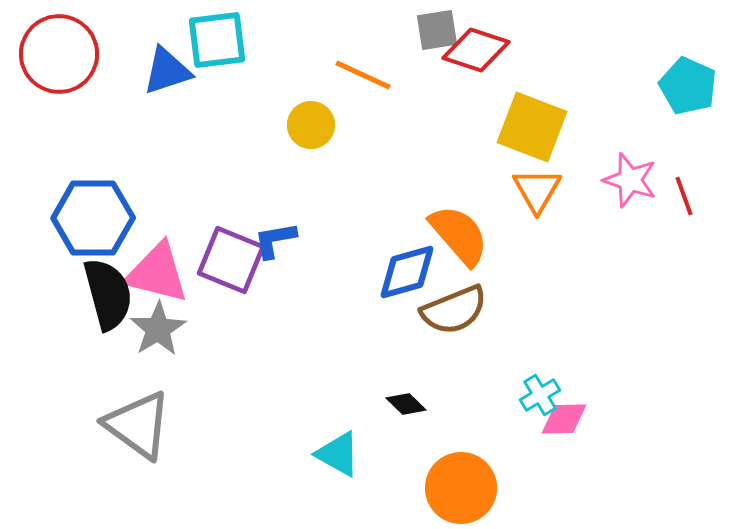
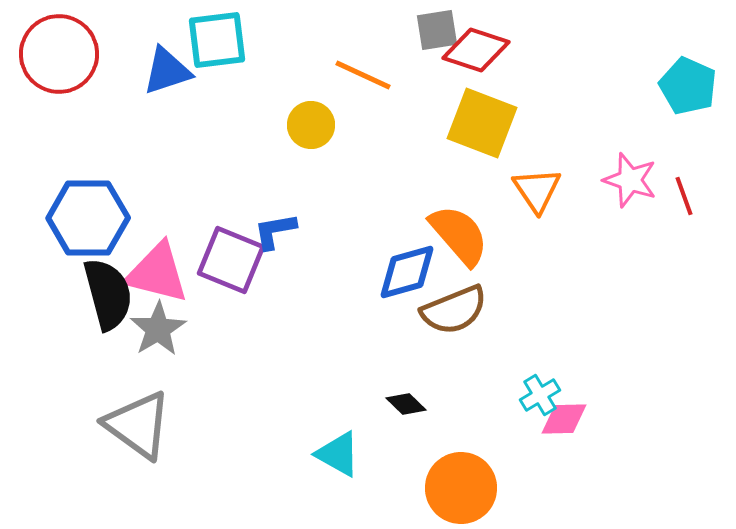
yellow square: moved 50 px left, 4 px up
orange triangle: rotated 4 degrees counterclockwise
blue hexagon: moved 5 px left
blue L-shape: moved 9 px up
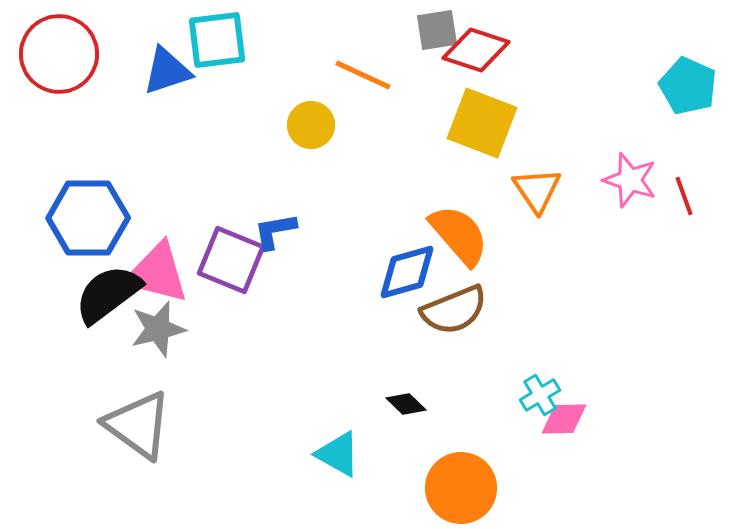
black semicircle: rotated 112 degrees counterclockwise
gray star: rotated 18 degrees clockwise
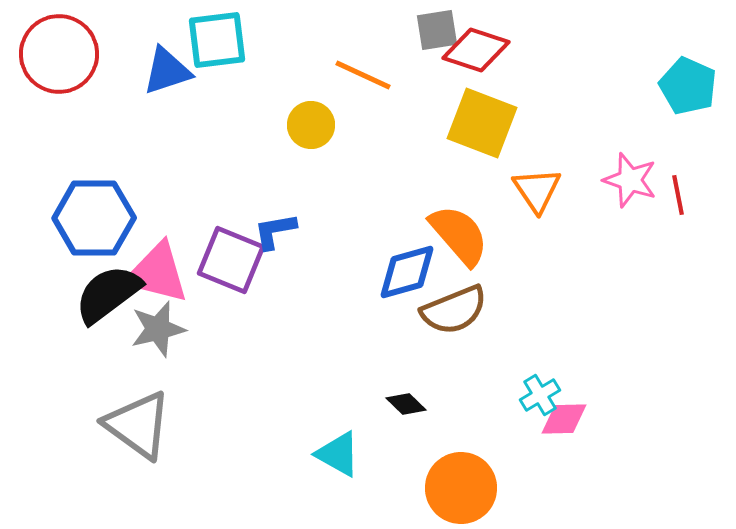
red line: moved 6 px left, 1 px up; rotated 9 degrees clockwise
blue hexagon: moved 6 px right
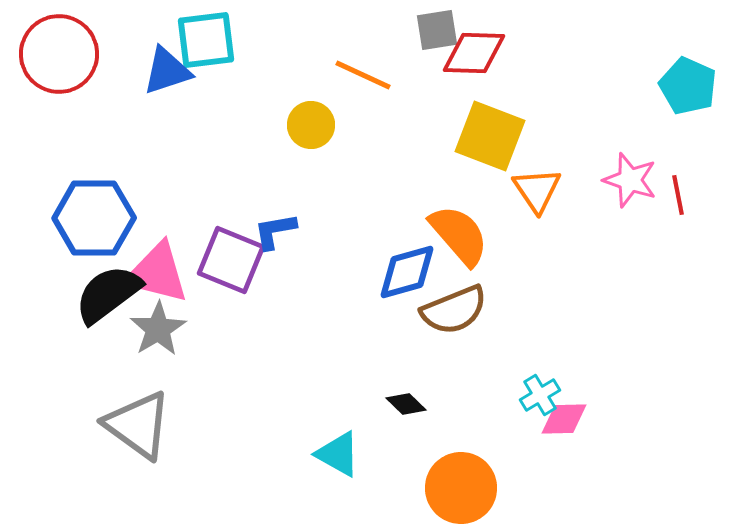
cyan square: moved 11 px left
red diamond: moved 2 px left, 3 px down; rotated 16 degrees counterclockwise
yellow square: moved 8 px right, 13 px down
gray star: rotated 18 degrees counterclockwise
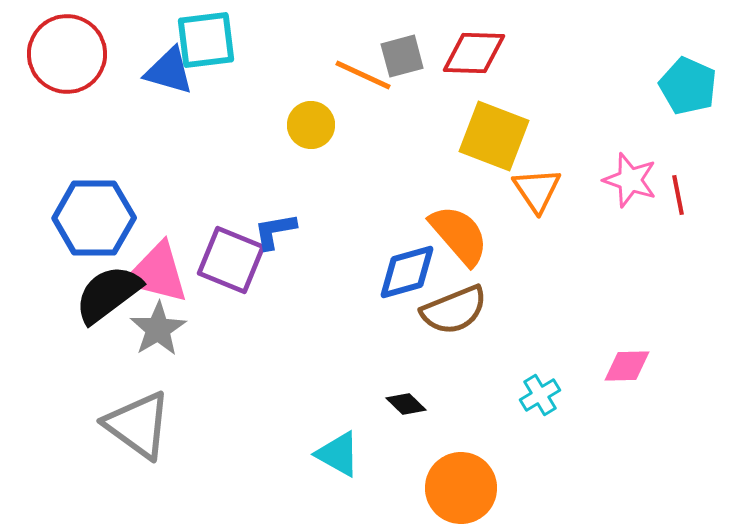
gray square: moved 35 px left, 26 px down; rotated 6 degrees counterclockwise
red circle: moved 8 px right
blue triangle: moved 2 px right; rotated 34 degrees clockwise
yellow square: moved 4 px right
pink diamond: moved 63 px right, 53 px up
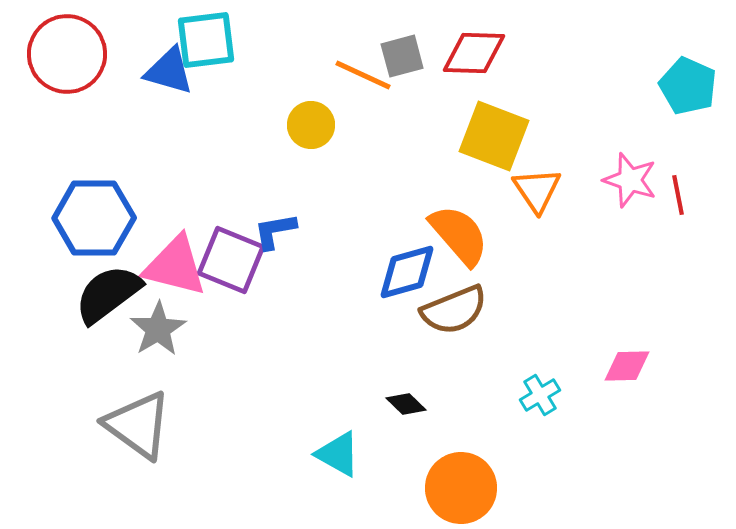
pink triangle: moved 18 px right, 7 px up
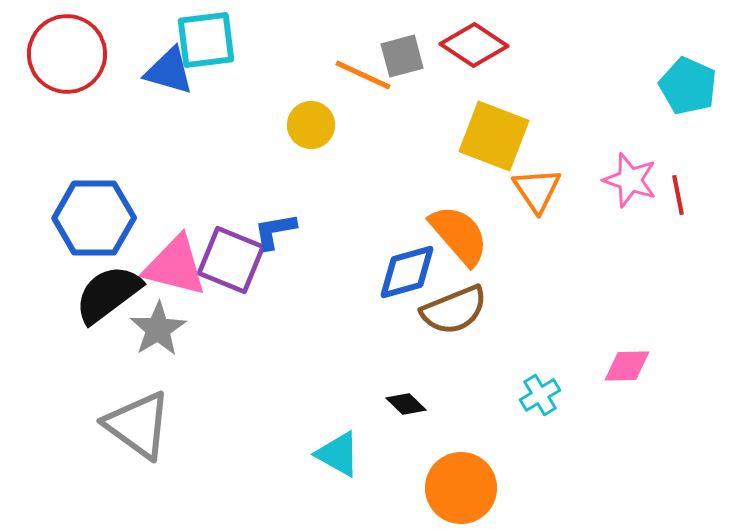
red diamond: moved 8 px up; rotated 32 degrees clockwise
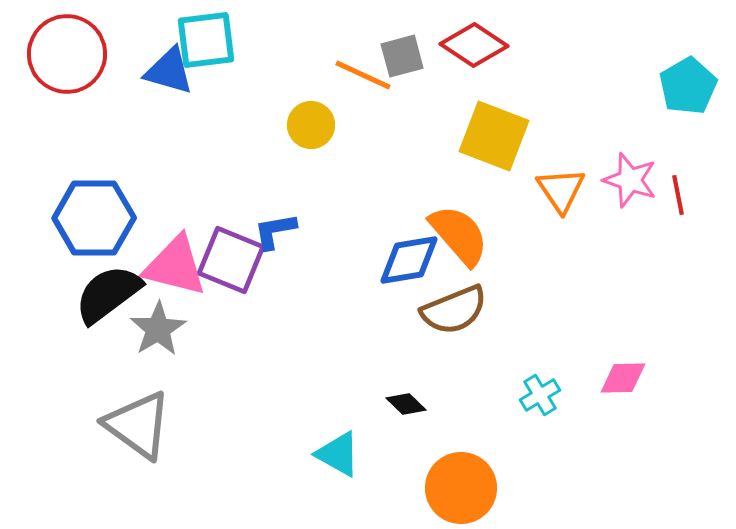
cyan pentagon: rotated 18 degrees clockwise
orange triangle: moved 24 px right
blue diamond: moved 2 px right, 12 px up; rotated 6 degrees clockwise
pink diamond: moved 4 px left, 12 px down
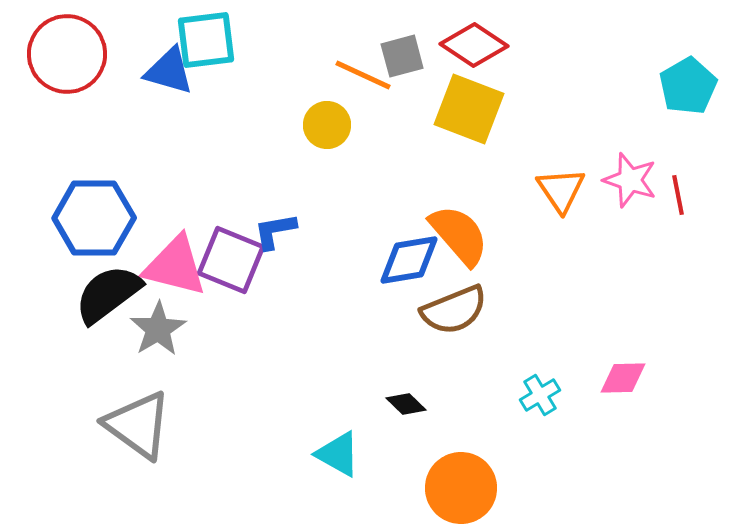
yellow circle: moved 16 px right
yellow square: moved 25 px left, 27 px up
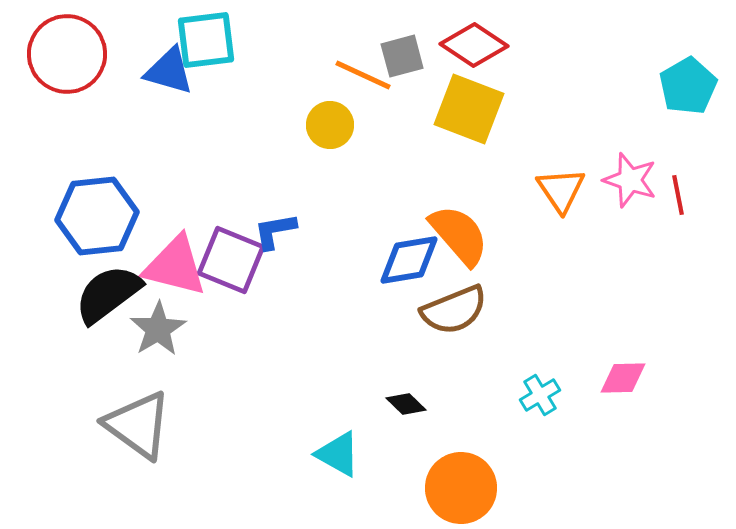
yellow circle: moved 3 px right
blue hexagon: moved 3 px right, 2 px up; rotated 6 degrees counterclockwise
